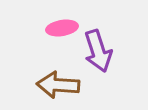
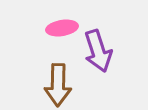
brown arrow: rotated 93 degrees counterclockwise
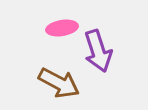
brown arrow: moved 1 px right, 2 px up; rotated 63 degrees counterclockwise
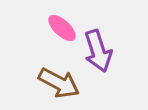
pink ellipse: rotated 52 degrees clockwise
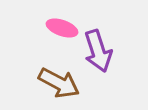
pink ellipse: rotated 24 degrees counterclockwise
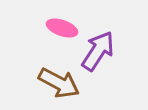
purple arrow: rotated 129 degrees counterclockwise
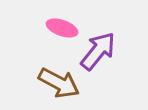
purple arrow: rotated 6 degrees clockwise
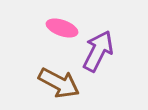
purple arrow: rotated 12 degrees counterclockwise
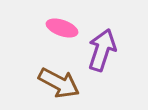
purple arrow: moved 4 px right, 1 px up; rotated 9 degrees counterclockwise
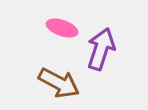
purple arrow: moved 1 px left, 1 px up
